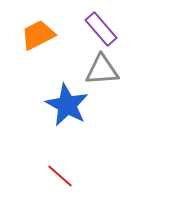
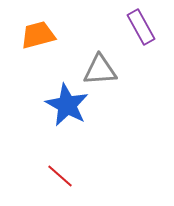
purple rectangle: moved 40 px right, 2 px up; rotated 12 degrees clockwise
orange trapezoid: rotated 12 degrees clockwise
gray triangle: moved 2 px left
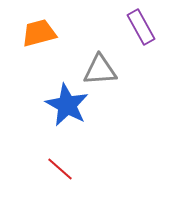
orange trapezoid: moved 1 px right, 2 px up
red line: moved 7 px up
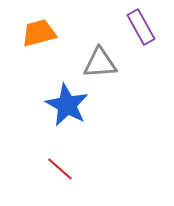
gray triangle: moved 7 px up
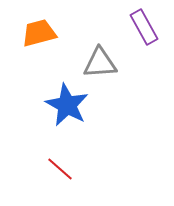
purple rectangle: moved 3 px right
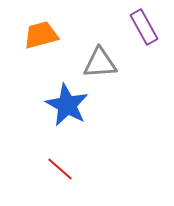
orange trapezoid: moved 2 px right, 2 px down
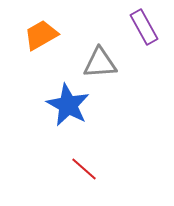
orange trapezoid: rotated 15 degrees counterclockwise
blue star: moved 1 px right
red line: moved 24 px right
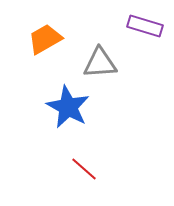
purple rectangle: moved 1 px right, 1 px up; rotated 44 degrees counterclockwise
orange trapezoid: moved 4 px right, 4 px down
blue star: moved 2 px down
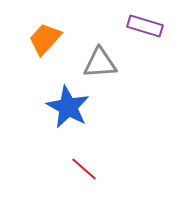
orange trapezoid: rotated 18 degrees counterclockwise
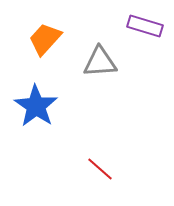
gray triangle: moved 1 px up
blue star: moved 32 px left, 1 px up; rotated 6 degrees clockwise
red line: moved 16 px right
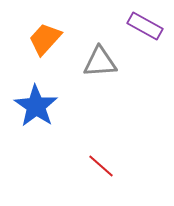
purple rectangle: rotated 12 degrees clockwise
red line: moved 1 px right, 3 px up
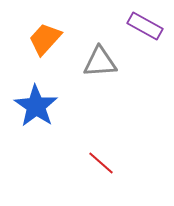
red line: moved 3 px up
